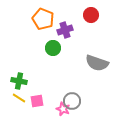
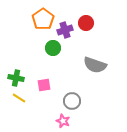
red circle: moved 5 px left, 8 px down
orange pentagon: rotated 15 degrees clockwise
gray semicircle: moved 2 px left, 2 px down
green cross: moved 3 px left, 3 px up
pink square: moved 7 px right, 16 px up
pink star: moved 12 px down
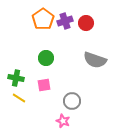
purple cross: moved 9 px up
green circle: moved 7 px left, 10 px down
gray semicircle: moved 5 px up
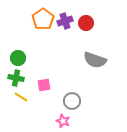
green circle: moved 28 px left
yellow line: moved 2 px right, 1 px up
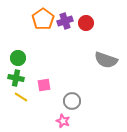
gray semicircle: moved 11 px right
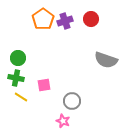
red circle: moved 5 px right, 4 px up
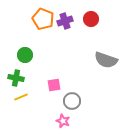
orange pentagon: rotated 15 degrees counterclockwise
green circle: moved 7 px right, 3 px up
pink square: moved 10 px right
yellow line: rotated 56 degrees counterclockwise
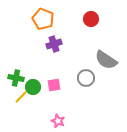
purple cross: moved 11 px left, 23 px down
green circle: moved 8 px right, 32 px down
gray semicircle: rotated 15 degrees clockwise
yellow line: rotated 24 degrees counterclockwise
gray circle: moved 14 px right, 23 px up
pink star: moved 5 px left
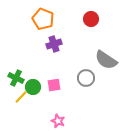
green cross: rotated 14 degrees clockwise
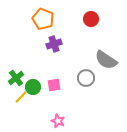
green cross: rotated 28 degrees clockwise
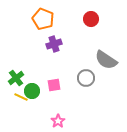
green circle: moved 1 px left, 4 px down
yellow line: rotated 72 degrees clockwise
pink star: rotated 16 degrees clockwise
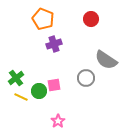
green circle: moved 7 px right
